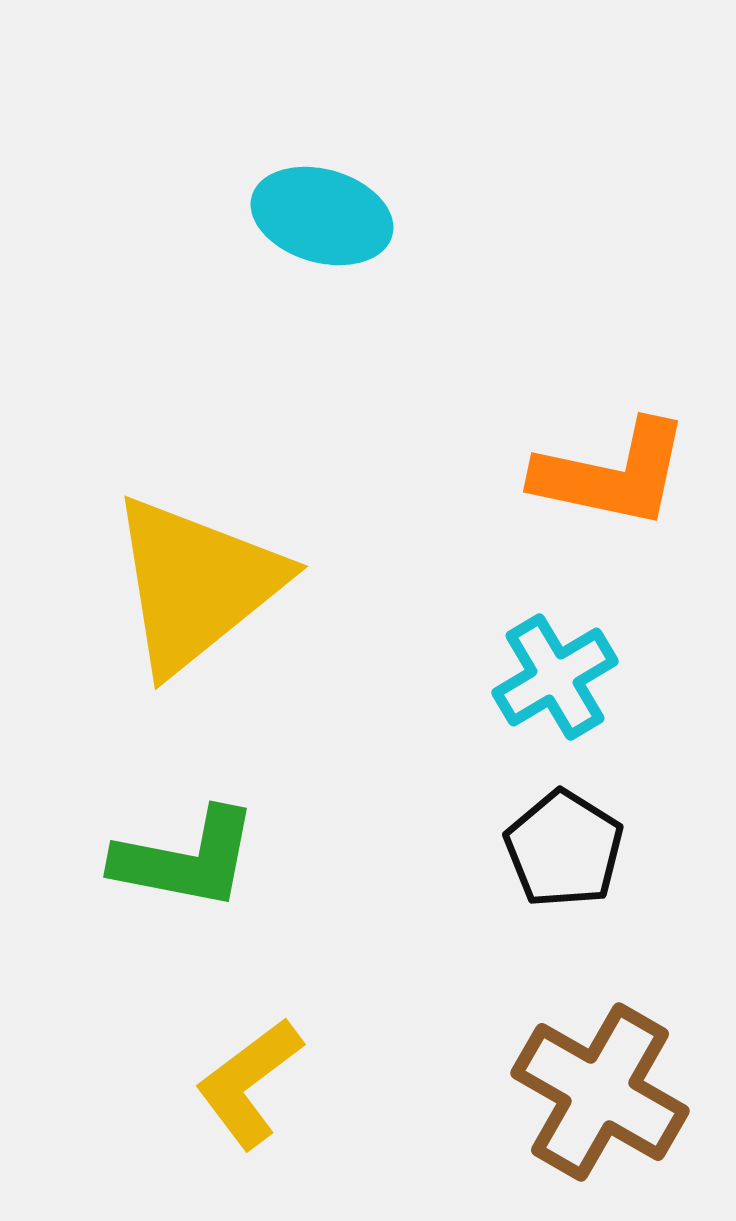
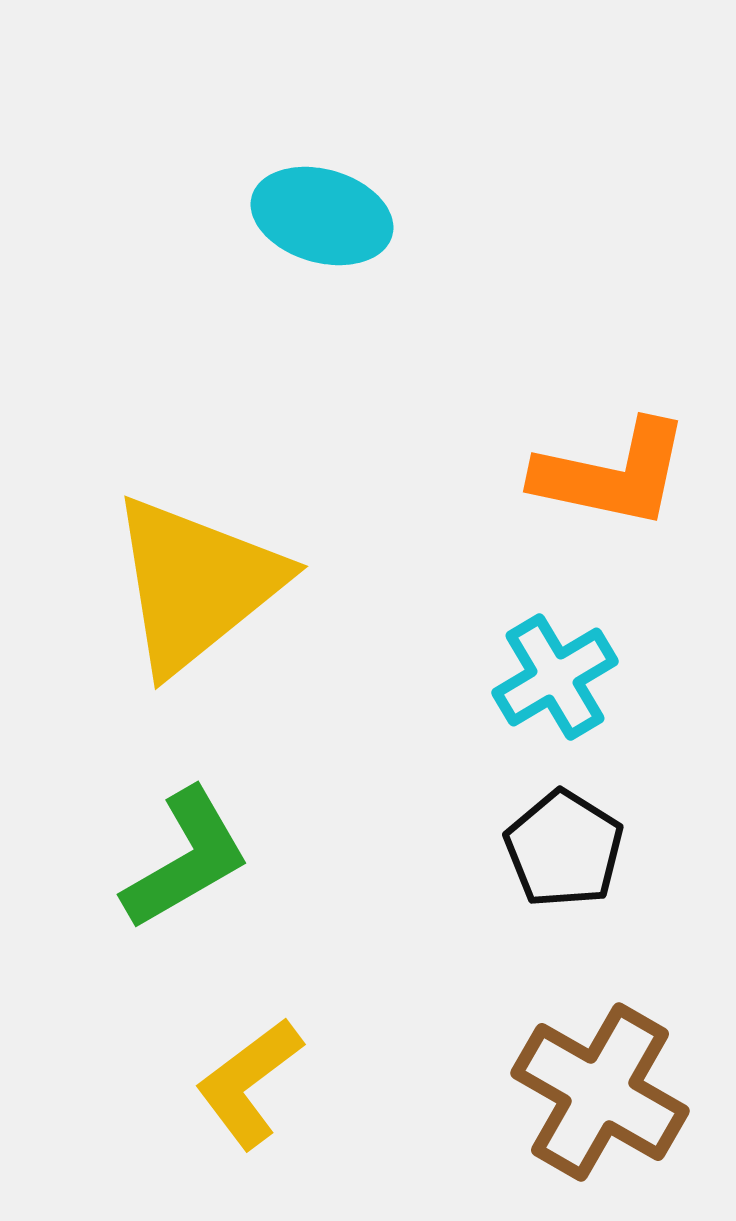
green L-shape: rotated 41 degrees counterclockwise
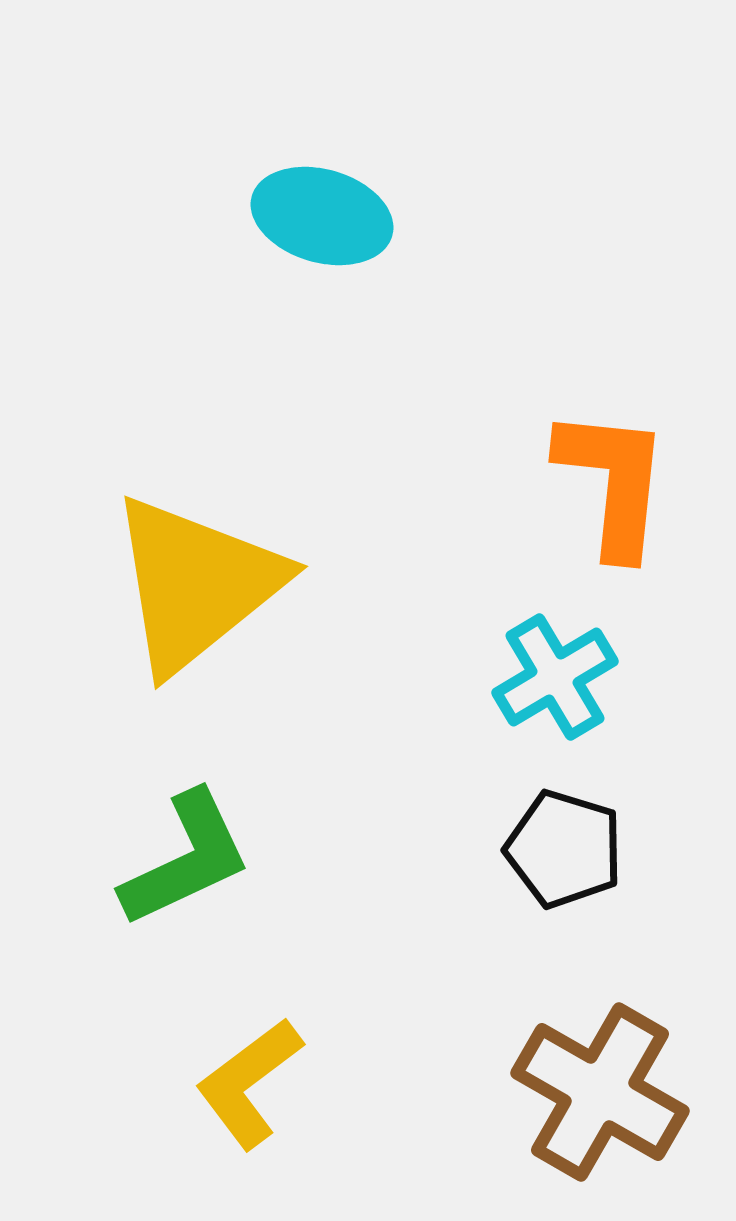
orange L-shape: moved 1 px right, 8 px down; rotated 96 degrees counterclockwise
black pentagon: rotated 15 degrees counterclockwise
green L-shape: rotated 5 degrees clockwise
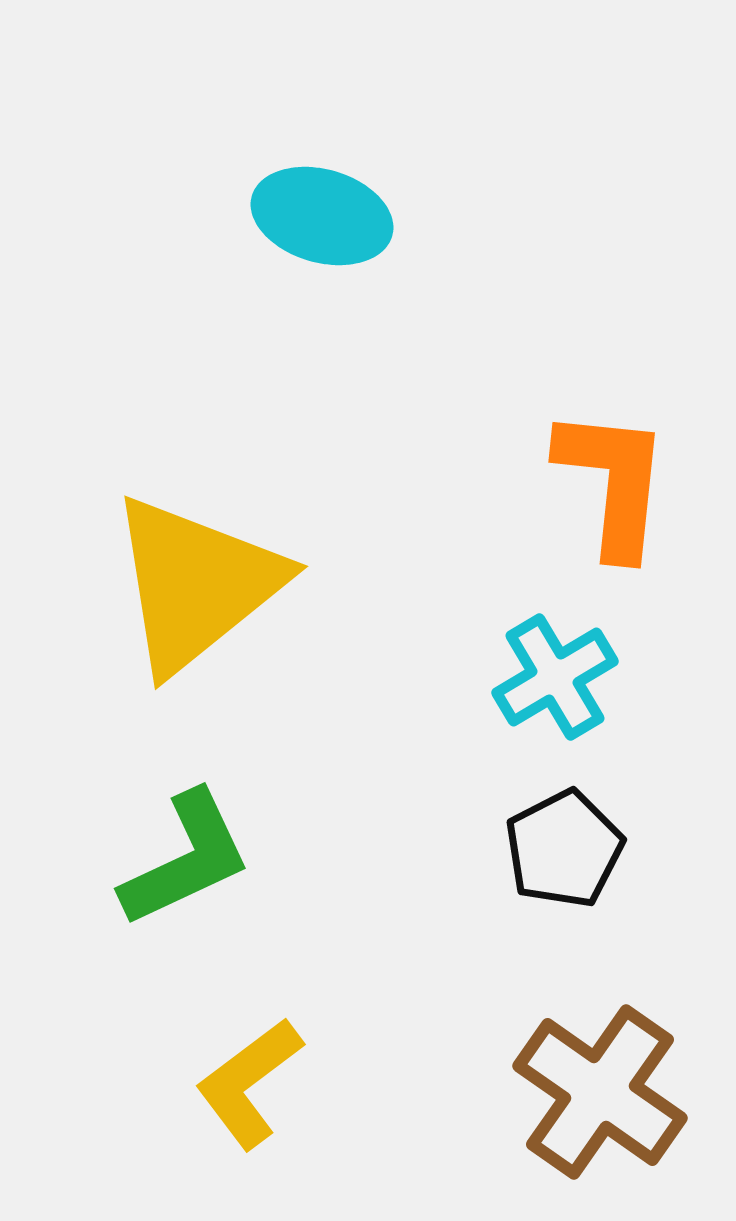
black pentagon: rotated 28 degrees clockwise
brown cross: rotated 5 degrees clockwise
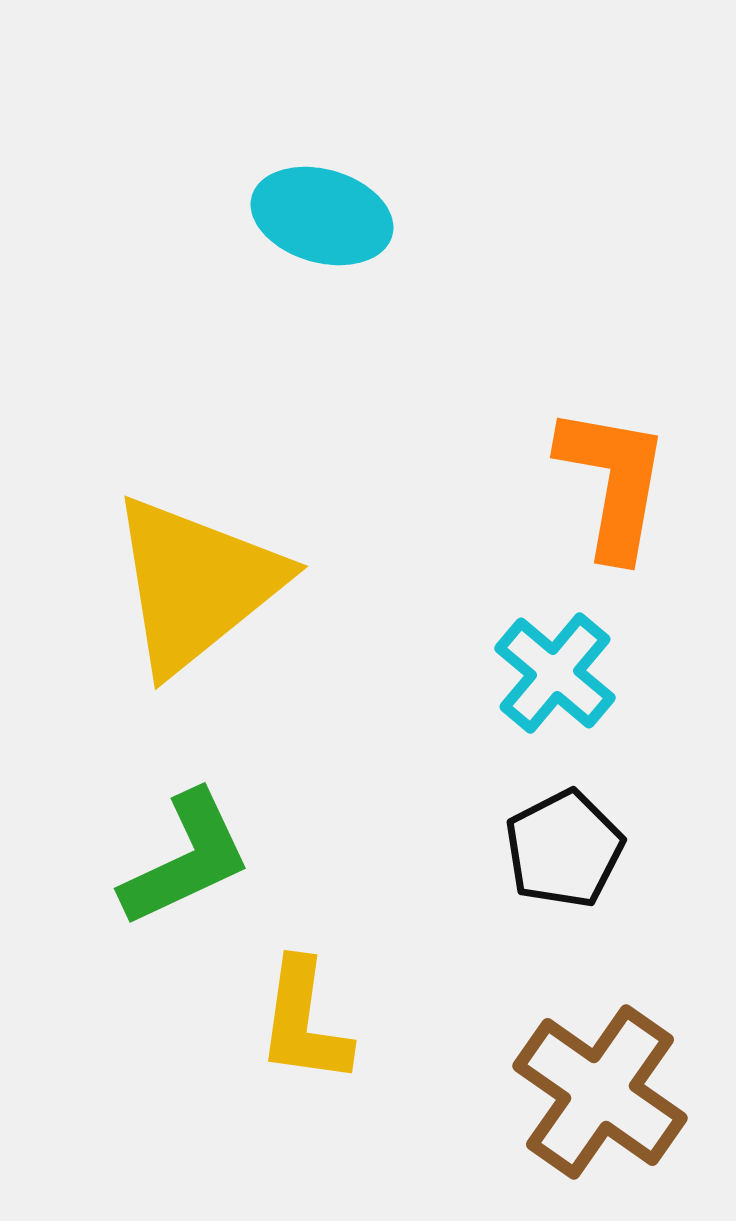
orange L-shape: rotated 4 degrees clockwise
cyan cross: moved 4 px up; rotated 19 degrees counterclockwise
yellow L-shape: moved 55 px right, 61 px up; rotated 45 degrees counterclockwise
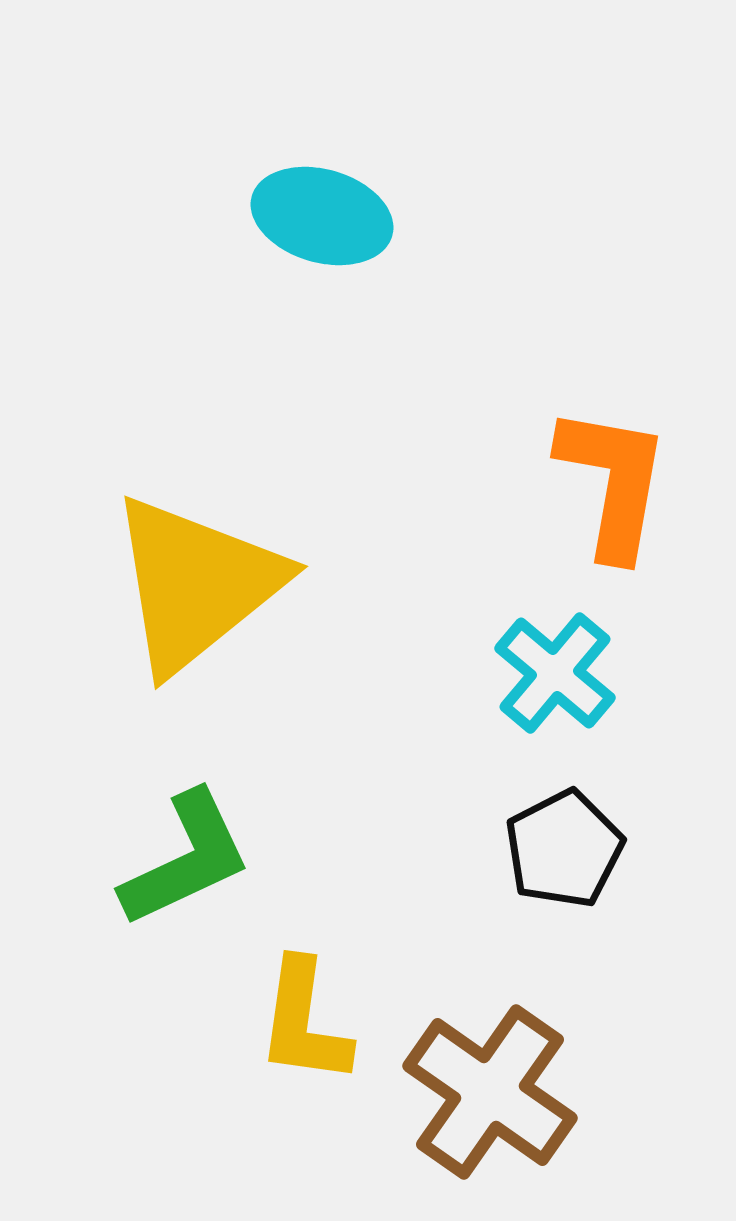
brown cross: moved 110 px left
